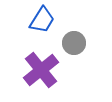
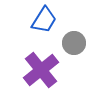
blue trapezoid: moved 2 px right
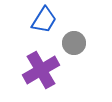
purple cross: rotated 9 degrees clockwise
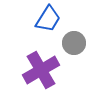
blue trapezoid: moved 4 px right, 1 px up
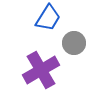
blue trapezoid: moved 1 px up
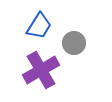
blue trapezoid: moved 9 px left, 8 px down
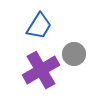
gray circle: moved 11 px down
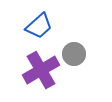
blue trapezoid: rotated 16 degrees clockwise
